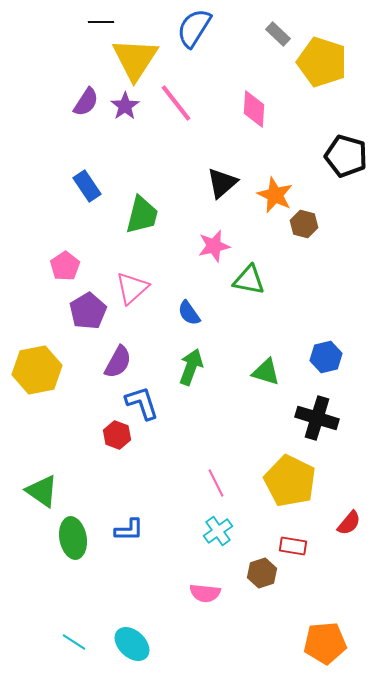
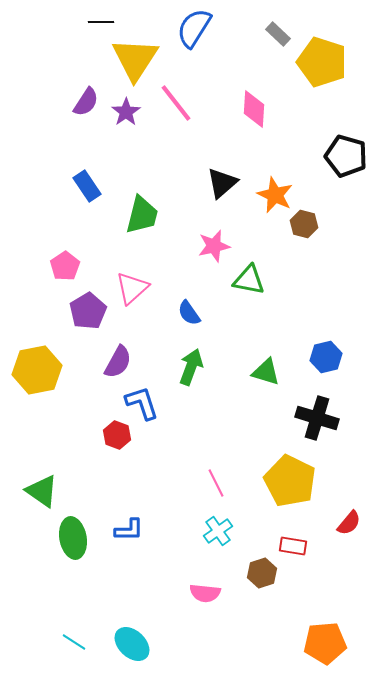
purple star at (125, 106): moved 1 px right, 6 px down
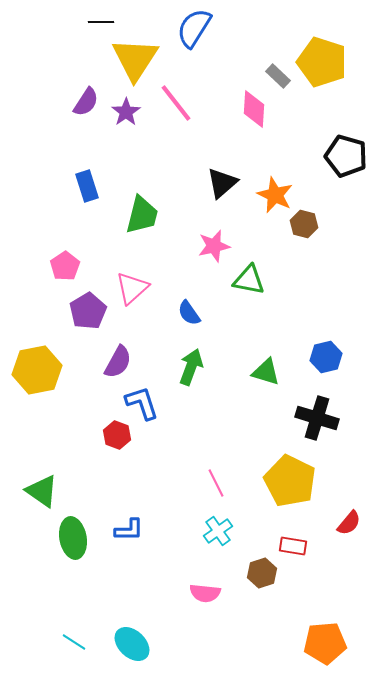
gray rectangle at (278, 34): moved 42 px down
blue rectangle at (87, 186): rotated 16 degrees clockwise
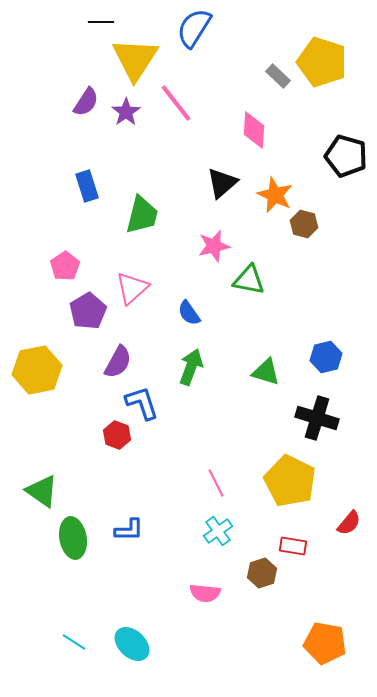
pink diamond at (254, 109): moved 21 px down
orange pentagon at (325, 643): rotated 15 degrees clockwise
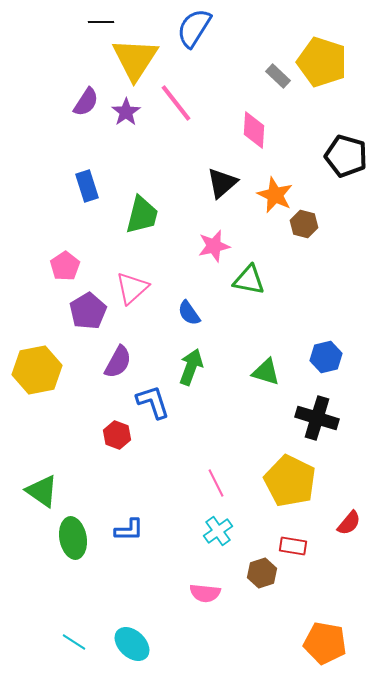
blue L-shape at (142, 403): moved 11 px right, 1 px up
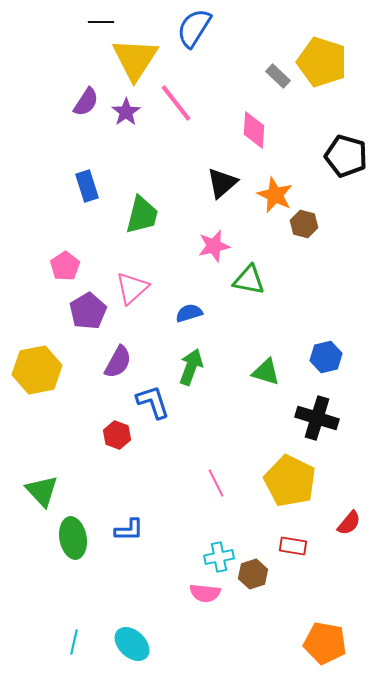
blue semicircle at (189, 313): rotated 108 degrees clockwise
green triangle at (42, 491): rotated 12 degrees clockwise
cyan cross at (218, 531): moved 1 px right, 26 px down; rotated 24 degrees clockwise
brown hexagon at (262, 573): moved 9 px left, 1 px down
cyan line at (74, 642): rotated 70 degrees clockwise
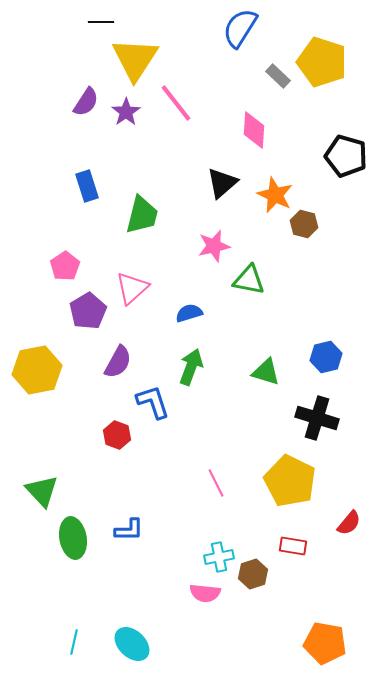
blue semicircle at (194, 28): moved 46 px right
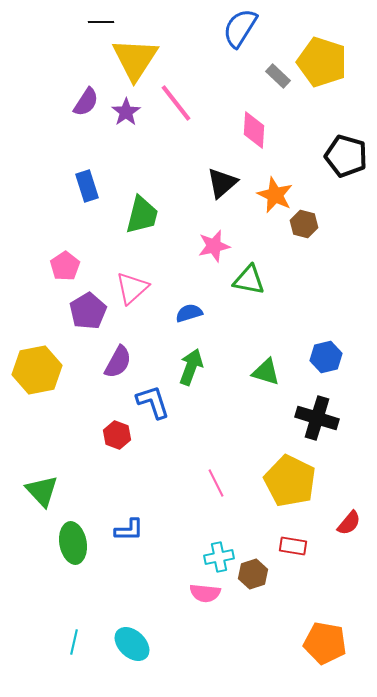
green ellipse at (73, 538): moved 5 px down
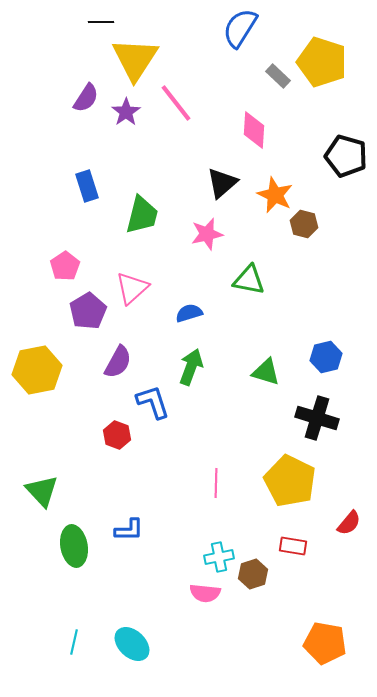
purple semicircle at (86, 102): moved 4 px up
pink star at (214, 246): moved 7 px left, 12 px up
pink line at (216, 483): rotated 28 degrees clockwise
green ellipse at (73, 543): moved 1 px right, 3 px down
